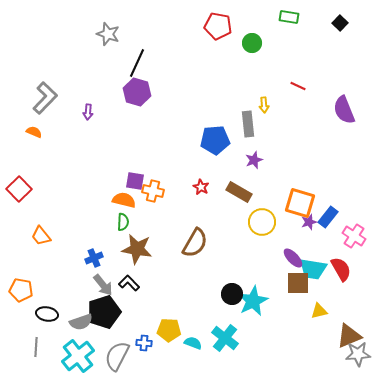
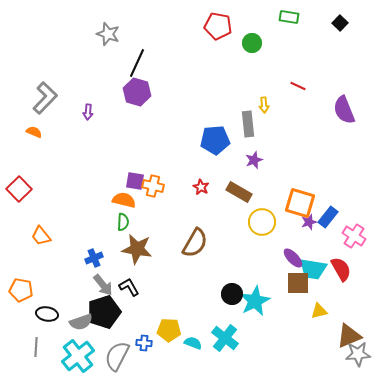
orange cross at (153, 191): moved 5 px up
black L-shape at (129, 283): moved 4 px down; rotated 15 degrees clockwise
cyan star at (253, 301): moved 2 px right
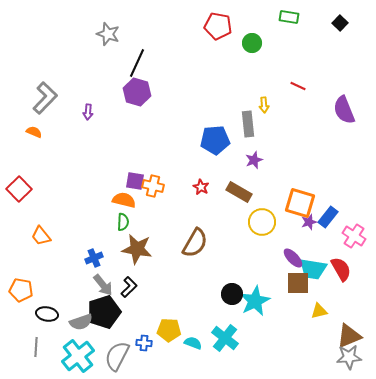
black L-shape at (129, 287): rotated 75 degrees clockwise
gray star at (358, 354): moved 9 px left, 3 px down
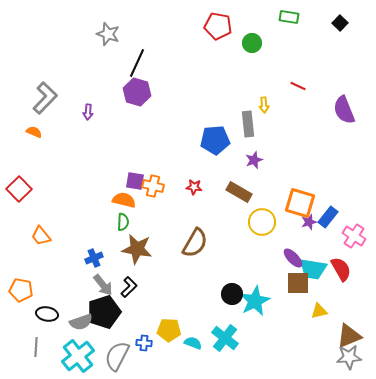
red star at (201, 187): moved 7 px left; rotated 21 degrees counterclockwise
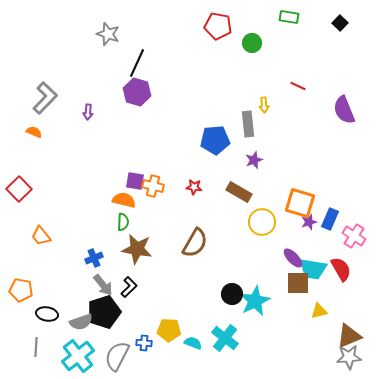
blue rectangle at (328, 217): moved 2 px right, 2 px down; rotated 15 degrees counterclockwise
